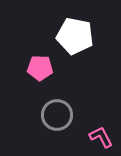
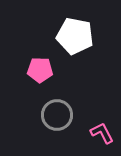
pink pentagon: moved 2 px down
pink L-shape: moved 1 px right, 4 px up
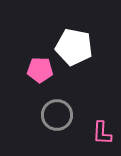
white pentagon: moved 1 px left, 11 px down
pink L-shape: rotated 150 degrees counterclockwise
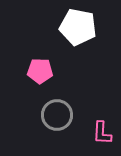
white pentagon: moved 4 px right, 20 px up
pink pentagon: moved 1 px down
